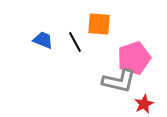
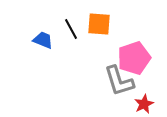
black line: moved 4 px left, 13 px up
gray L-shape: rotated 60 degrees clockwise
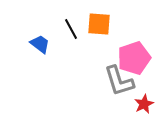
blue trapezoid: moved 3 px left, 4 px down; rotated 15 degrees clockwise
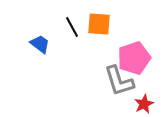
black line: moved 1 px right, 2 px up
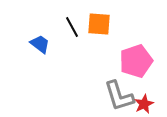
pink pentagon: moved 2 px right, 3 px down
gray L-shape: moved 15 px down
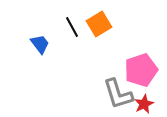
orange square: rotated 35 degrees counterclockwise
blue trapezoid: rotated 15 degrees clockwise
pink pentagon: moved 5 px right, 9 px down
gray L-shape: moved 1 px left, 2 px up
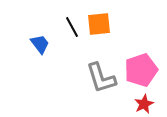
orange square: rotated 25 degrees clockwise
gray L-shape: moved 17 px left, 16 px up
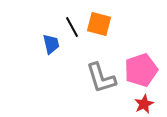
orange square: rotated 20 degrees clockwise
blue trapezoid: moved 11 px right; rotated 25 degrees clockwise
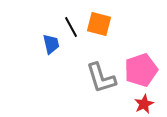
black line: moved 1 px left
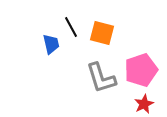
orange square: moved 3 px right, 9 px down
